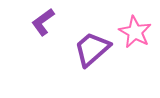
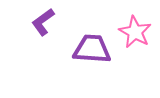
purple trapezoid: rotated 45 degrees clockwise
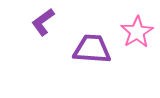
pink star: moved 2 px right; rotated 12 degrees clockwise
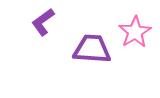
pink star: moved 2 px left
